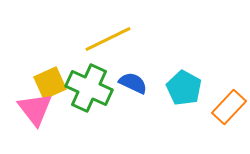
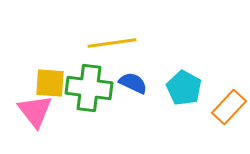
yellow line: moved 4 px right, 4 px down; rotated 18 degrees clockwise
yellow square: rotated 28 degrees clockwise
green cross: rotated 18 degrees counterclockwise
pink triangle: moved 2 px down
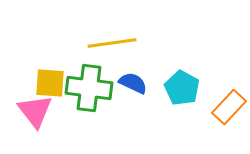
cyan pentagon: moved 2 px left
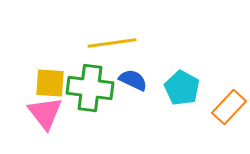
blue semicircle: moved 3 px up
green cross: moved 1 px right
pink triangle: moved 10 px right, 2 px down
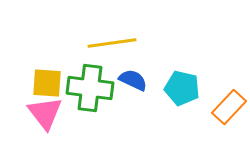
yellow square: moved 3 px left
cyan pentagon: rotated 16 degrees counterclockwise
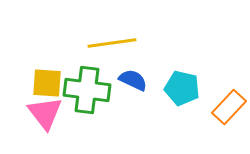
green cross: moved 3 px left, 2 px down
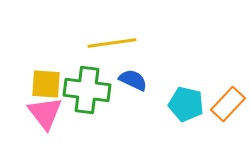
yellow square: moved 1 px left, 1 px down
cyan pentagon: moved 4 px right, 16 px down
orange rectangle: moved 1 px left, 3 px up
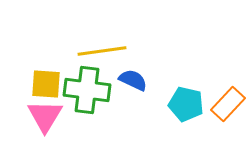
yellow line: moved 10 px left, 8 px down
pink triangle: moved 3 px down; rotated 9 degrees clockwise
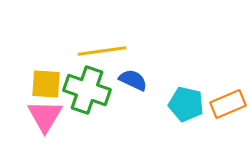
green cross: rotated 12 degrees clockwise
orange rectangle: rotated 24 degrees clockwise
